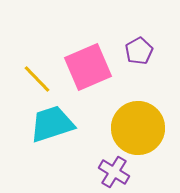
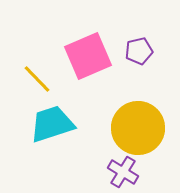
purple pentagon: rotated 16 degrees clockwise
pink square: moved 11 px up
purple cross: moved 9 px right
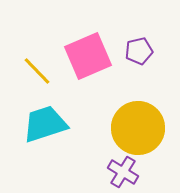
yellow line: moved 8 px up
cyan trapezoid: moved 7 px left
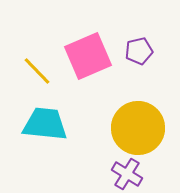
cyan trapezoid: rotated 24 degrees clockwise
purple cross: moved 4 px right, 2 px down
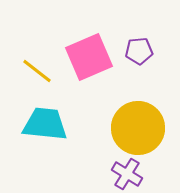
purple pentagon: rotated 8 degrees clockwise
pink square: moved 1 px right, 1 px down
yellow line: rotated 8 degrees counterclockwise
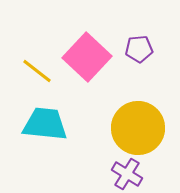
purple pentagon: moved 2 px up
pink square: moved 2 px left; rotated 24 degrees counterclockwise
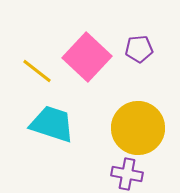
cyan trapezoid: moved 7 px right; rotated 12 degrees clockwise
purple cross: rotated 20 degrees counterclockwise
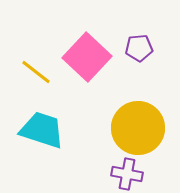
purple pentagon: moved 1 px up
yellow line: moved 1 px left, 1 px down
cyan trapezoid: moved 10 px left, 6 px down
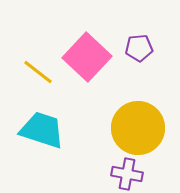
yellow line: moved 2 px right
